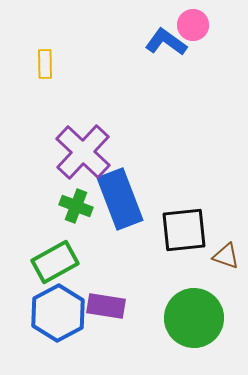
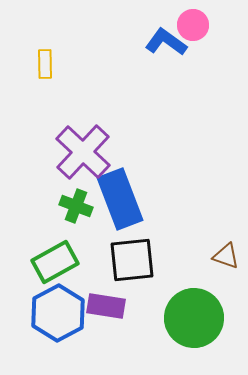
black square: moved 52 px left, 30 px down
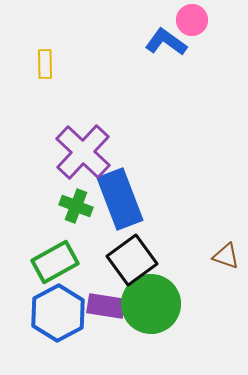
pink circle: moved 1 px left, 5 px up
black square: rotated 30 degrees counterclockwise
green circle: moved 43 px left, 14 px up
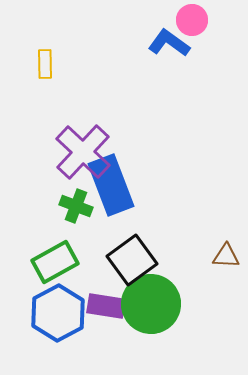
blue L-shape: moved 3 px right, 1 px down
blue rectangle: moved 9 px left, 14 px up
brown triangle: rotated 16 degrees counterclockwise
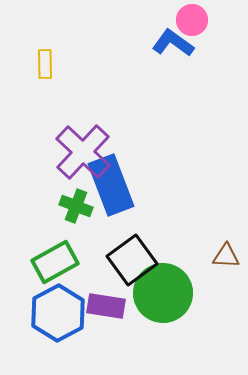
blue L-shape: moved 4 px right
green circle: moved 12 px right, 11 px up
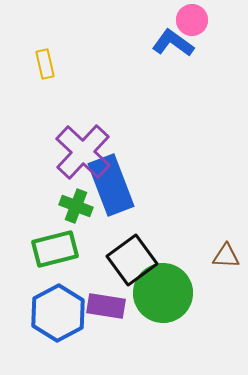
yellow rectangle: rotated 12 degrees counterclockwise
green rectangle: moved 13 px up; rotated 15 degrees clockwise
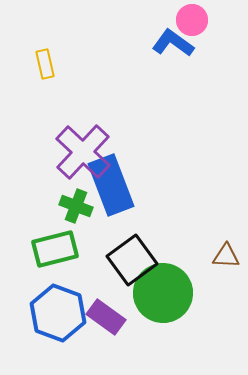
purple rectangle: moved 11 px down; rotated 27 degrees clockwise
blue hexagon: rotated 12 degrees counterclockwise
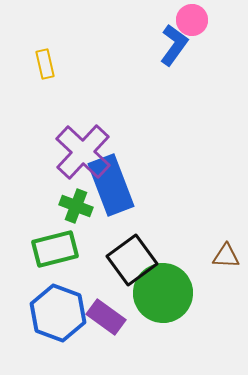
blue L-shape: moved 1 px right, 2 px down; rotated 90 degrees clockwise
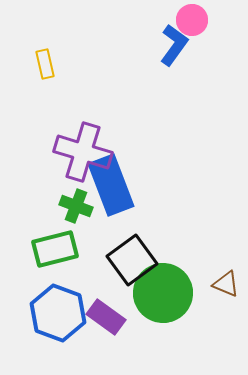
purple cross: rotated 26 degrees counterclockwise
brown triangle: moved 28 px down; rotated 20 degrees clockwise
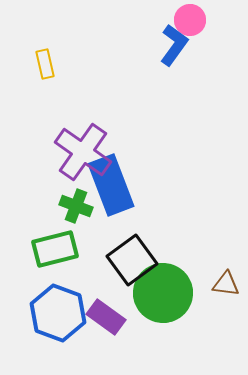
pink circle: moved 2 px left
purple cross: rotated 18 degrees clockwise
brown triangle: rotated 16 degrees counterclockwise
